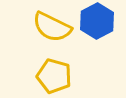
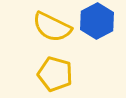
yellow pentagon: moved 1 px right, 2 px up
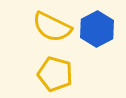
blue hexagon: moved 8 px down
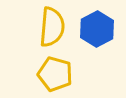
yellow semicircle: rotated 111 degrees counterclockwise
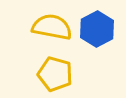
yellow semicircle: rotated 84 degrees counterclockwise
